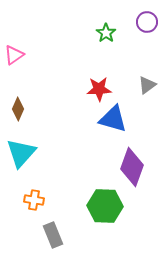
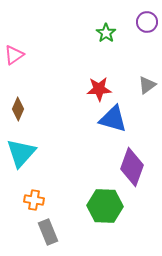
gray rectangle: moved 5 px left, 3 px up
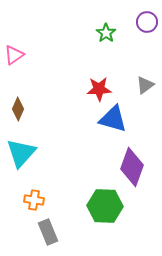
gray triangle: moved 2 px left
